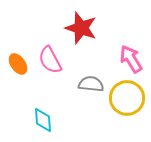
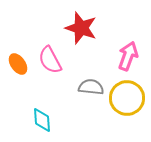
pink arrow: moved 3 px left, 3 px up; rotated 52 degrees clockwise
gray semicircle: moved 3 px down
cyan diamond: moved 1 px left
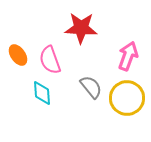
red star: rotated 16 degrees counterclockwise
pink semicircle: rotated 8 degrees clockwise
orange ellipse: moved 9 px up
gray semicircle: rotated 45 degrees clockwise
cyan diamond: moved 27 px up
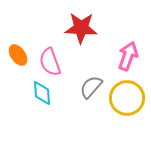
pink semicircle: moved 2 px down
gray semicircle: rotated 100 degrees counterclockwise
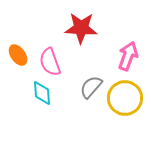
yellow circle: moved 2 px left
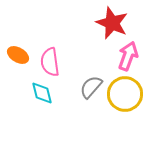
red star: moved 31 px right, 5 px up; rotated 20 degrees clockwise
orange ellipse: rotated 25 degrees counterclockwise
pink semicircle: rotated 12 degrees clockwise
cyan diamond: rotated 10 degrees counterclockwise
yellow circle: moved 4 px up
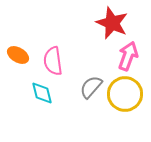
pink semicircle: moved 3 px right, 1 px up
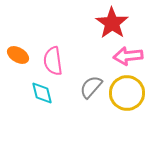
red star: rotated 12 degrees clockwise
pink arrow: rotated 116 degrees counterclockwise
yellow circle: moved 2 px right, 1 px up
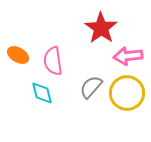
red star: moved 11 px left, 5 px down
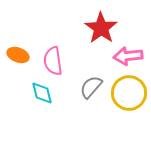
orange ellipse: rotated 10 degrees counterclockwise
yellow circle: moved 2 px right
